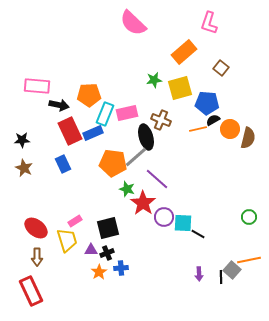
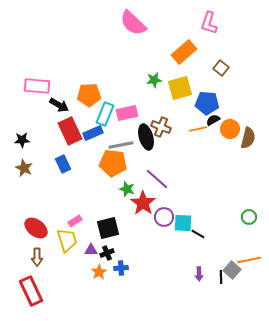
black arrow at (59, 105): rotated 18 degrees clockwise
brown cross at (161, 120): moved 7 px down
gray line at (136, 157): moved 15 px left, 12 px up; rotated 30 degrees clockwise
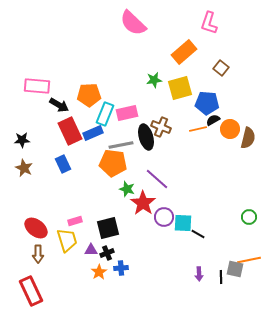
pink rectangle at (75, 221): rotated 16 degrees clockwise
brown arrow at (37, 257): moved 1 px right, 3 px up
gray square at (232, 270): moved 3 px right, 1 px up; rotated 30 degrees counterclockwise
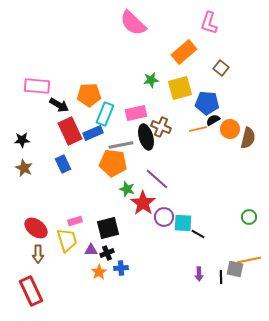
green star at (154, 80): moved 3 px left
pink rectangle at (127, 113): moved 9 px right
